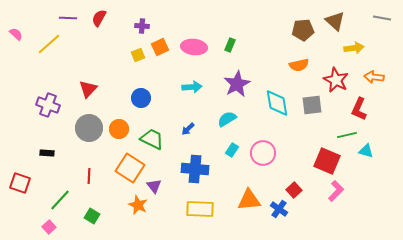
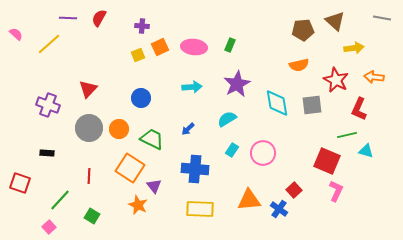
pink L-shape at (336, 191): rotated 20 degrees counterclockwise
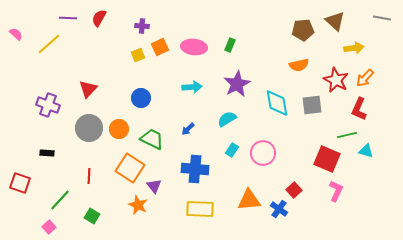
orange arrow at (374, 77): moved 9 px left, 1 px down; rotated 54 degrees counterclockwise
red square at (327, 161): moved 2 px up
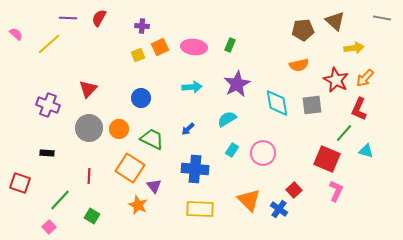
green line at (347, 135): moved 3 px left, 2 px up; rotated 36 degrees counterclockwise
orange triangle at (249, 200): rotated 50 degrees clockwise
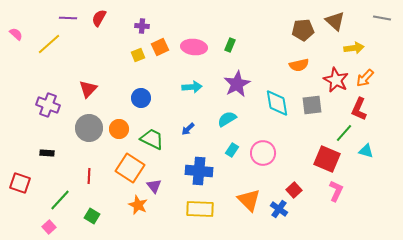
blue cross at (195, 169): moved 4 px right, 2 px down
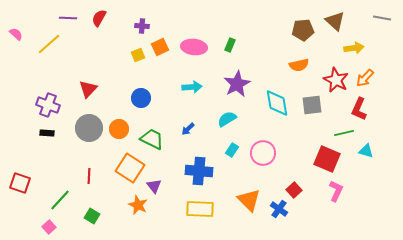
green line at (344, 133): rotated 36 degrees clockwise
black rectangle at (47, 153): moved 20 px up
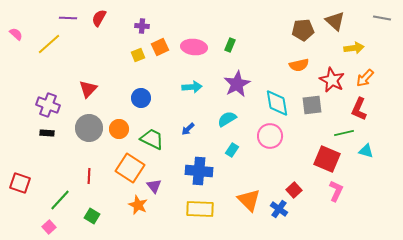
red star at (336, 80): moved 4 px left
pink circle at (263, 153): moved 7 px right, 17 px up
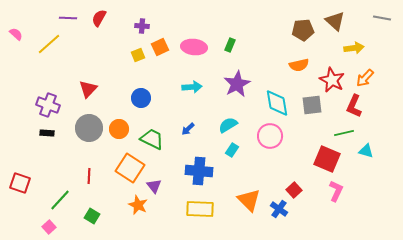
red L-shape at (359, 109): moved 5 px left, 3 px up
cyan semicircle at (227, 119): moved 1 px right, 6 px down
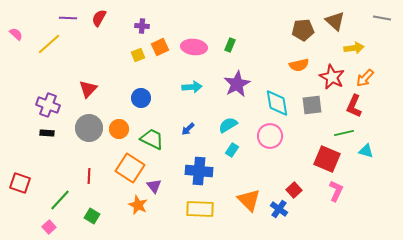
red star at (332, 80): moved 3 px up
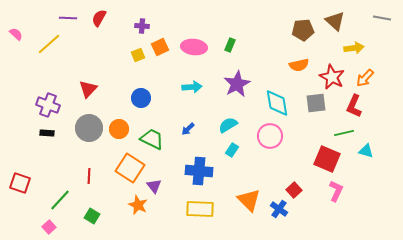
gray square at (312, 105): moved 4 px right, 2 px up
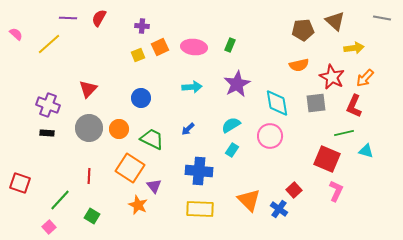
cyan semicircle at (228, 125): moved 3 px right
